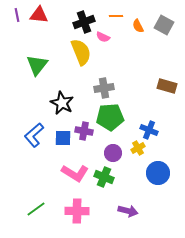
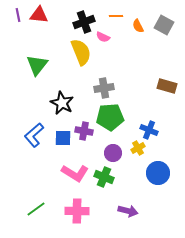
purple line: moved 1 px right
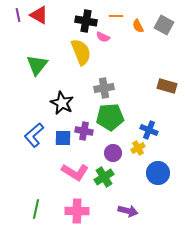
red triangle: rotated 24 degrees clockwise
black cross: moved 2 px right, 1 px up; rotated 30 degrees clockwise
pink L-shape: moved 1 px up
green cross: rotated 36 degrees clockwise
green line: rotated 42 degrees counterclockwise
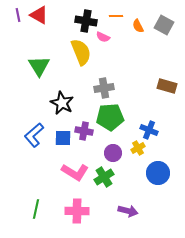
green triangle: moved 2 px right, 1 px down; rotated 10 degrees counterclockwise
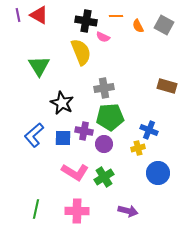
yellow cross: rotated 16 degrees clockwise
purple circle: moved 9 px left, 9 px up
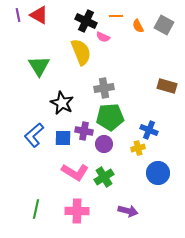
black cross: rotated 15 degrees clockwise
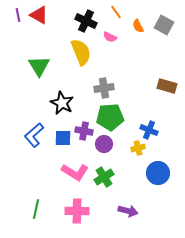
orange line: moved 4 px up; rotated 56 degrees clockwise
pink semicircle: moved 7 px right
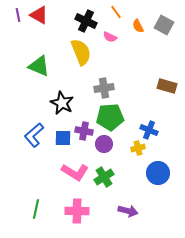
green triangle: rotated 35 degrees counterclockwise
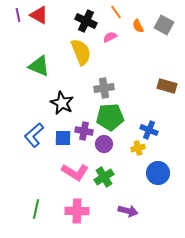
pink semicircle: rotated 128 degrees clockwise
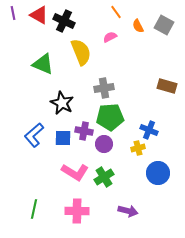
purple line: moved 5 px left, 2 px up
black cross: moved 22 px left
green triangle: moved 4 px right, 2 px up
green line: moved 2 px left
